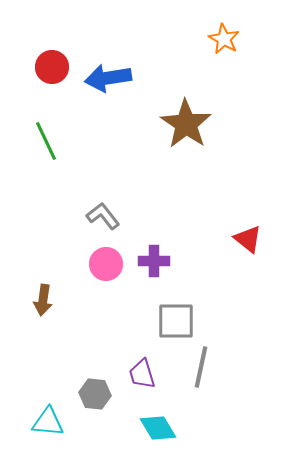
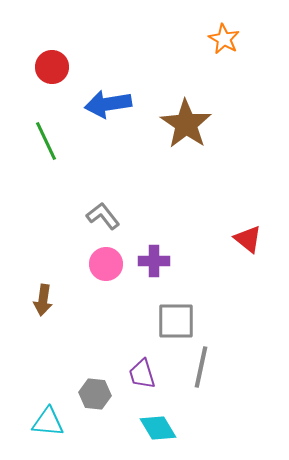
blue arrow: moved 26 px down
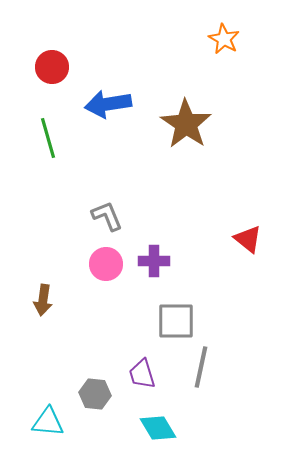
green line: moved 2 px right, 3 px up; rotated 9 degrees clockwise
gray L-shape: moved 4 px right; rotated 16 degrees clockwise
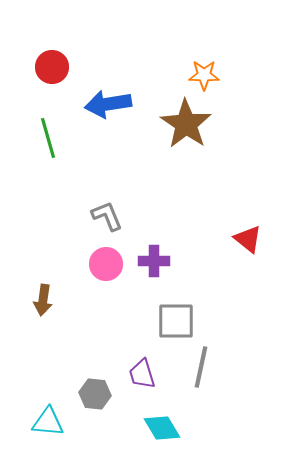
orange star: moved 20 px left, 36 px down; rotated 28 degrees counterclockwise
cyan diamond: moved 4 px right
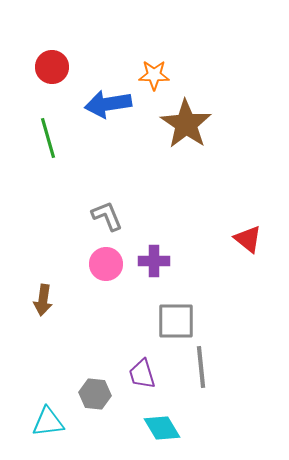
orange star: moved 50 px left
gray line: rotated 18 degrees counterclockwise
cyan triangle: rotated 12 degrees counterclockwise
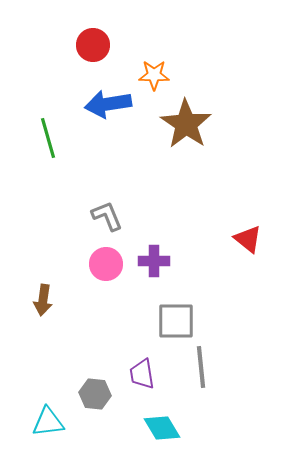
red circle: moved 41 px right, 22 px up
purple trapezoid: rotated 8 degrees clockwise
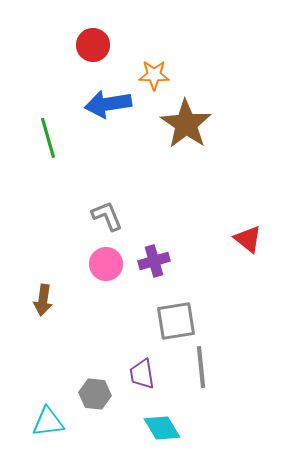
purple cross: rotated 16 degrees counterclockwise
gray square: rotated 9 degrees counterclockwise
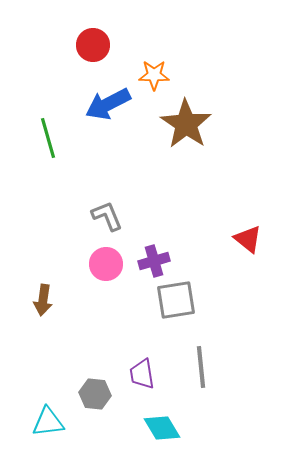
blue arrow: rotated 18 degrees counterclockwise
gray square: moved 21 px up
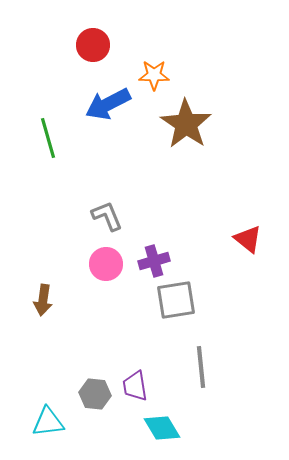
purple trapezoid: moved 7 px left, 12 px down
